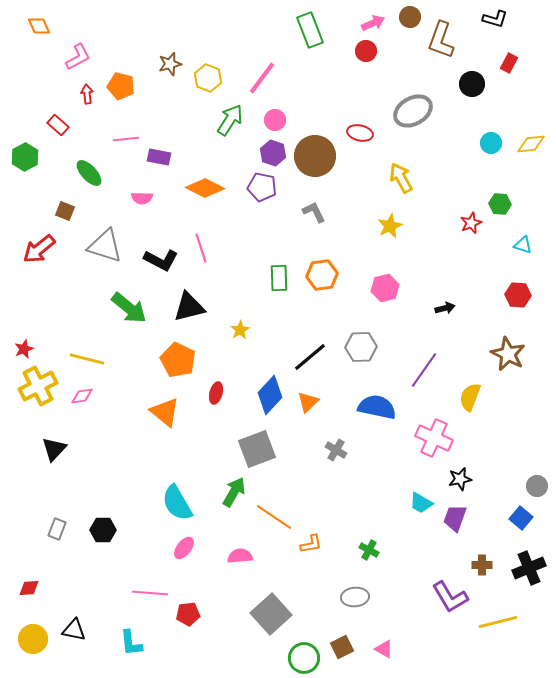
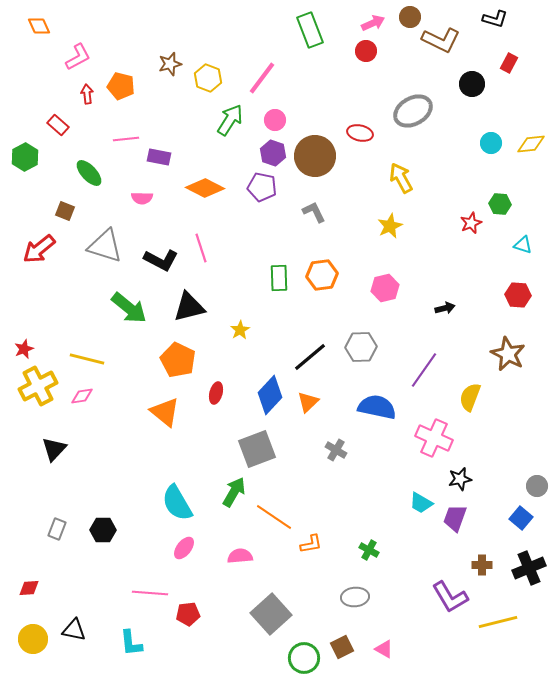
brown L-shape at (441, 40): rotated 84 degrees counterclockwise
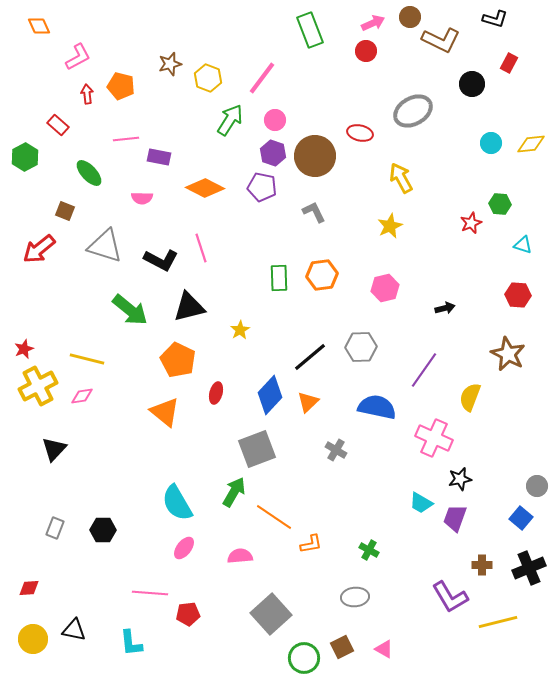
green arrow at (129, 308): moved 1 px right, 2 px down
gray rectangle at (57, 529): moved 2 px left, 1 px up
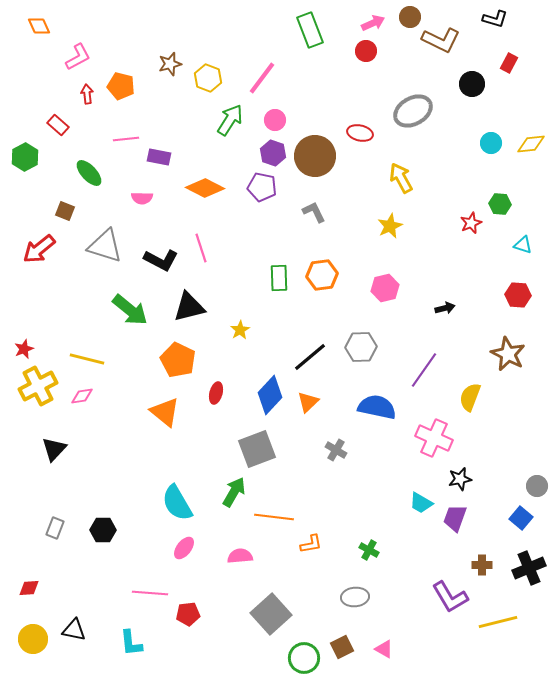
orange line at (274, 517): rotated 27 degrees counterclockwise
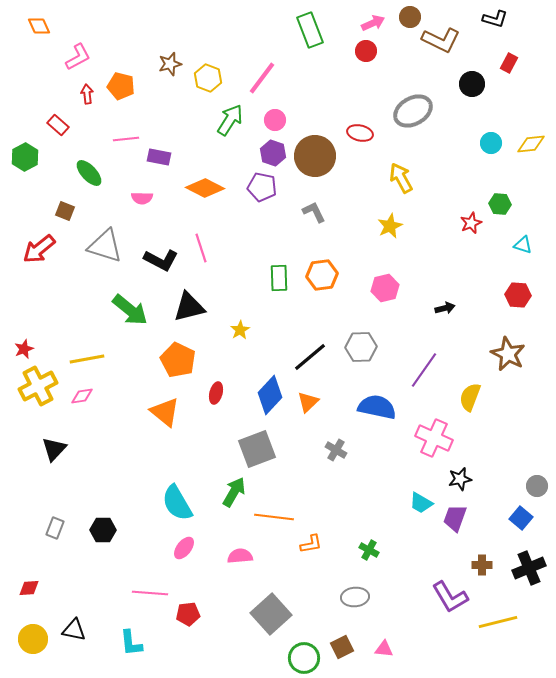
yellow line at (87, 359): rotated 24 degrees counterclockwise
pink triangle at (384, 649): rotated 24 degrees counterclockwise
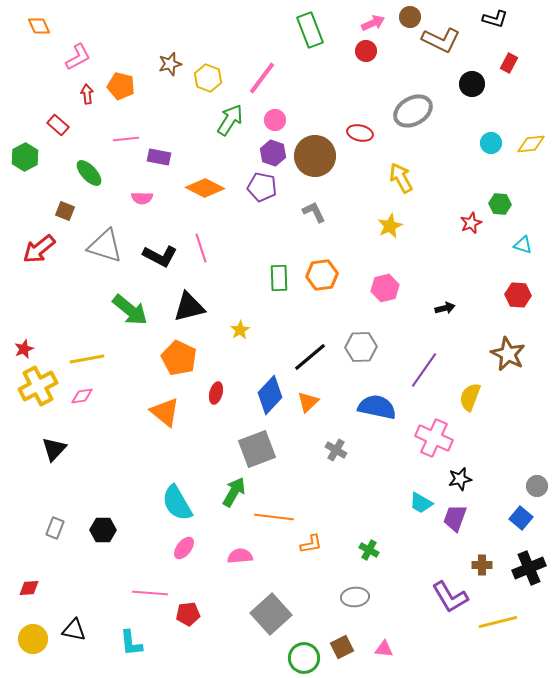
black L-shape at (161, 260): moved 1 px left, 4 px up
orange pentagon at (178, 360): moved 1 px right, 2 px up
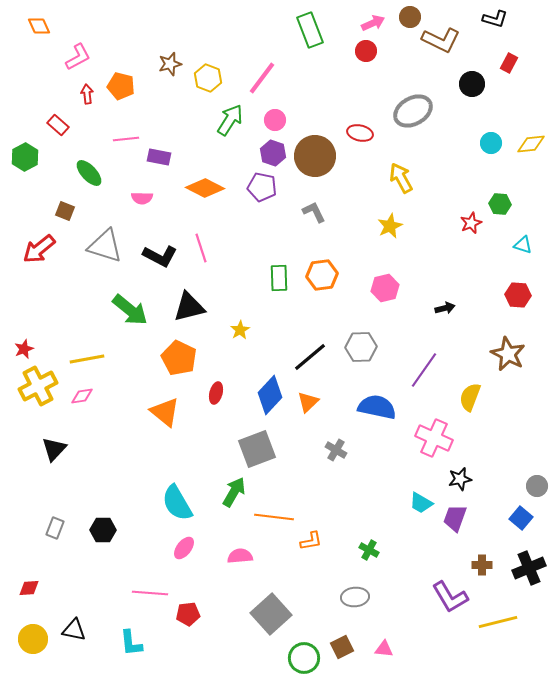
orange L-shape at (311, 544): moved 3 px up
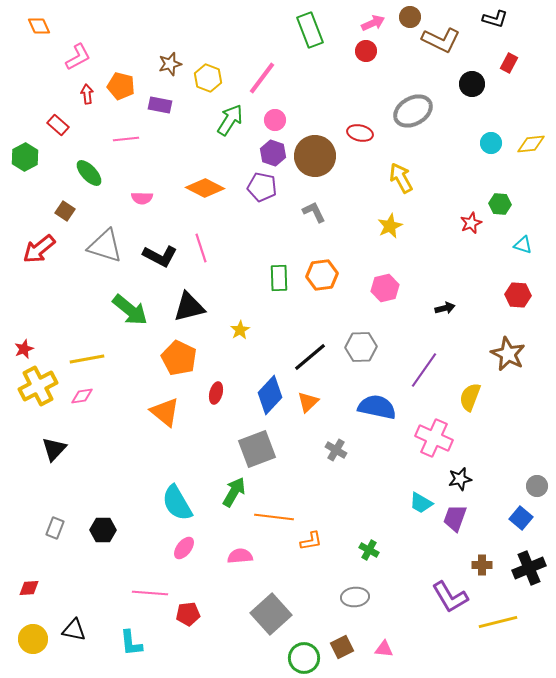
purple rectangle at (159, 157): moved 1 px right, 52 px up
brown square at (65, 211): rotated 12 degrees clockwise
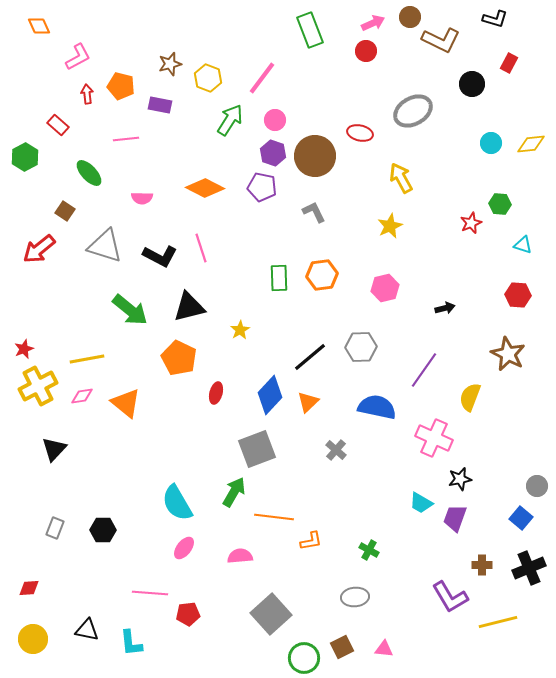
orange triangle at (165, 412): moved 39 px left, 9 px up
gray cross at (336, 450): rotated 10 degrees clockwise
black triangle at (74, 630): moved 13 px right
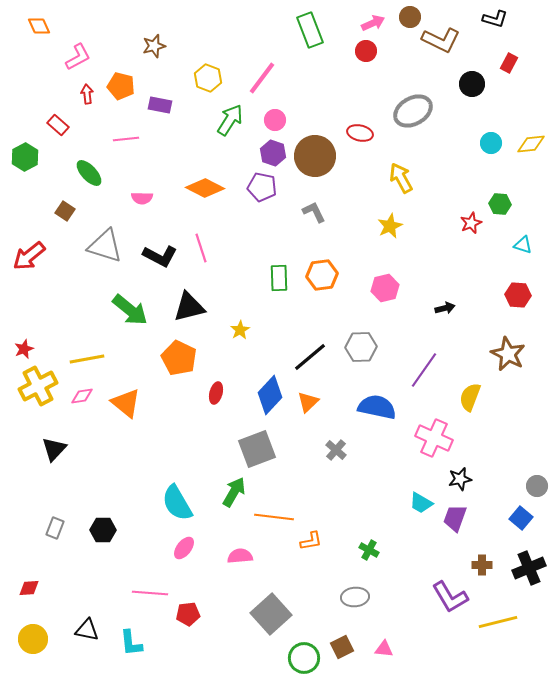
brown star at (170, 64): moved 16 px left, 18 px up
red arrow at (39, 249): moved 10 px left, 7 px down
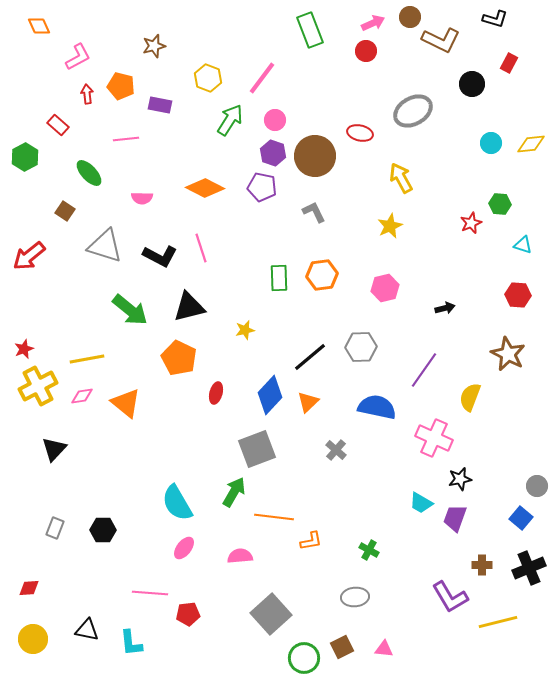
yellow star at (240, 330): moved 5 px right; rotated 18 degrees clockwise
